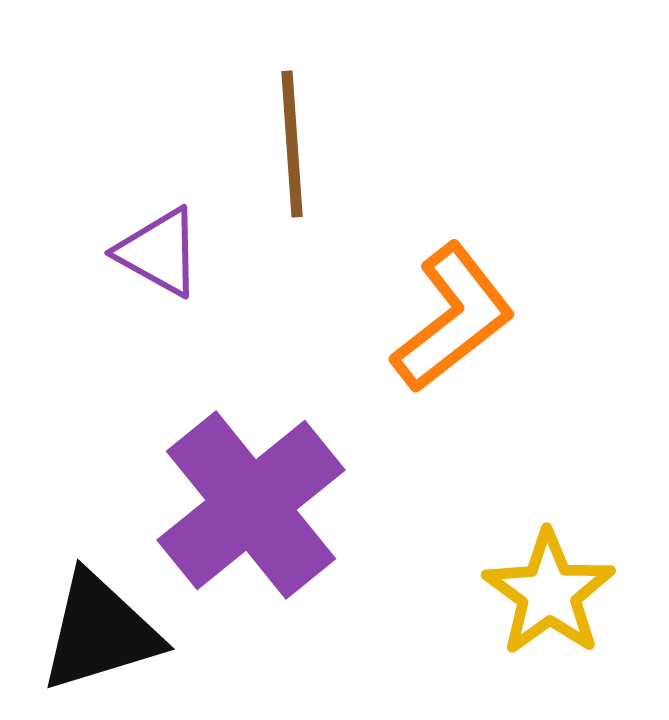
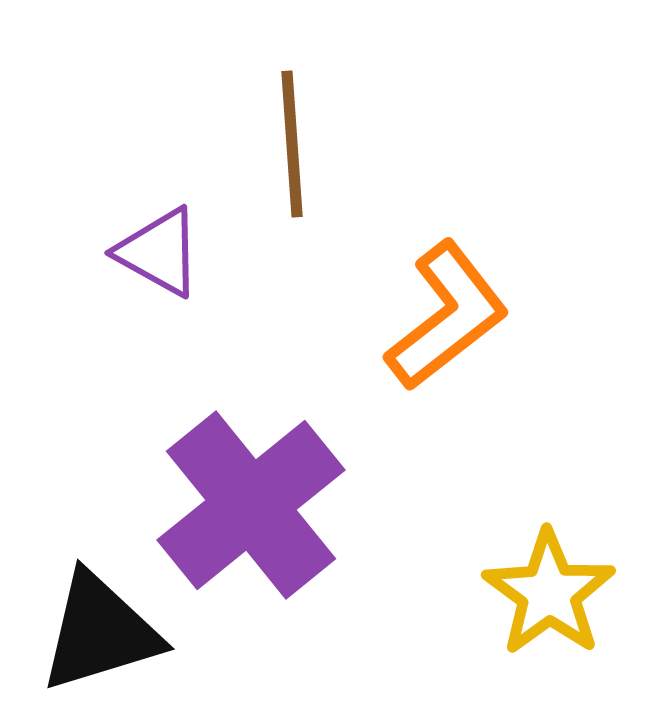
orange L-shape: moved 6 px left, 2 px up
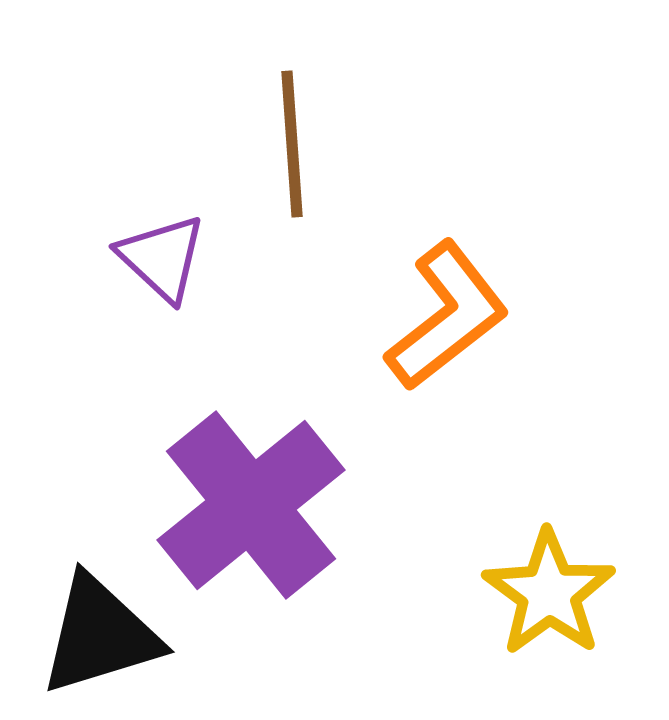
purple triangle: moved 3 px right, 6 px down; rotated 14 degrees clockwise
black triangle: moved 3 px down
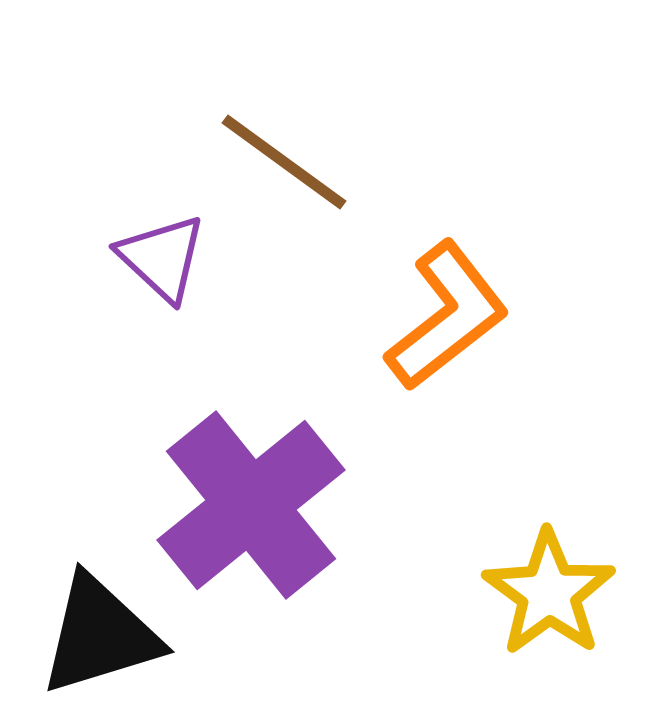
brown line: moved 8 px left, 18 px down; rotated 50 degrees counterclockwise
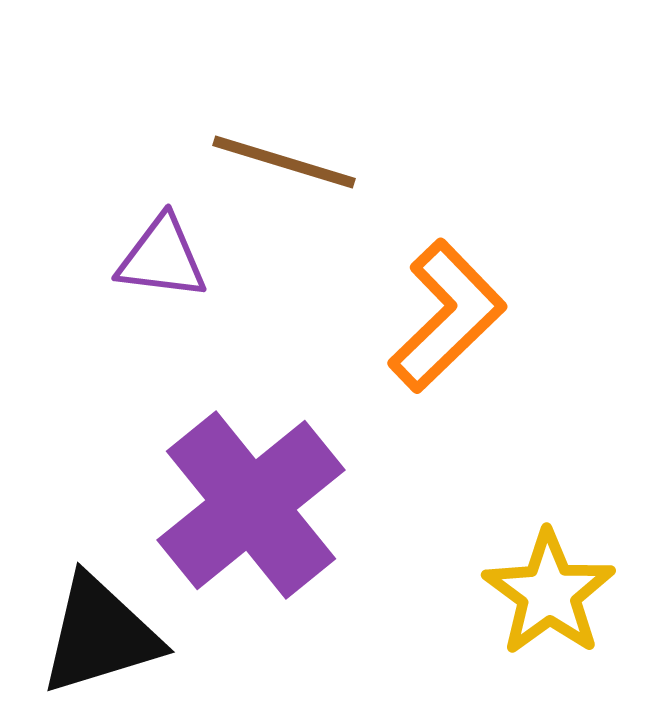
brown line: rotated 19 degrees counterclockwise
purple triangle: rotated 36 degrees counterclockwise
orange L-shape: rotated 6 degrees counterclockwise
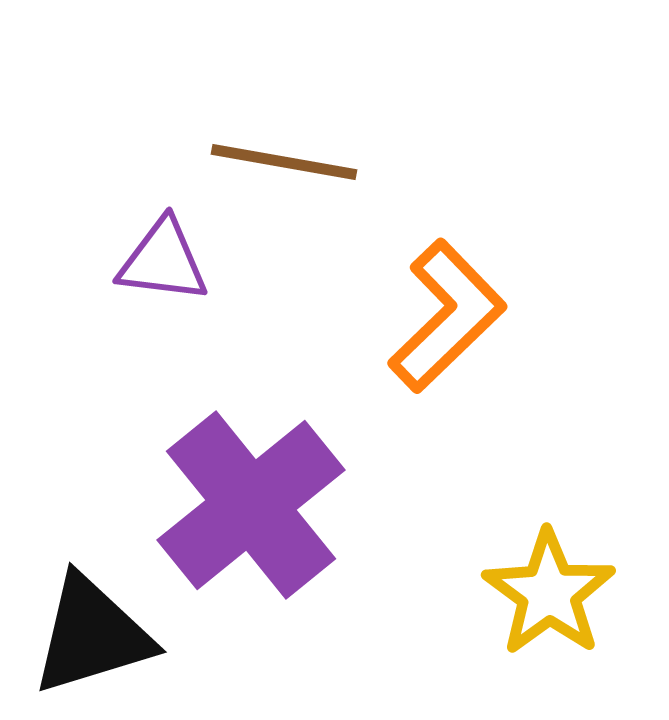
brown line: rotated 7 degrees counterclockwise
purple triangle: moved 1 px right, 3 px down
black triangle: moved 8 px left
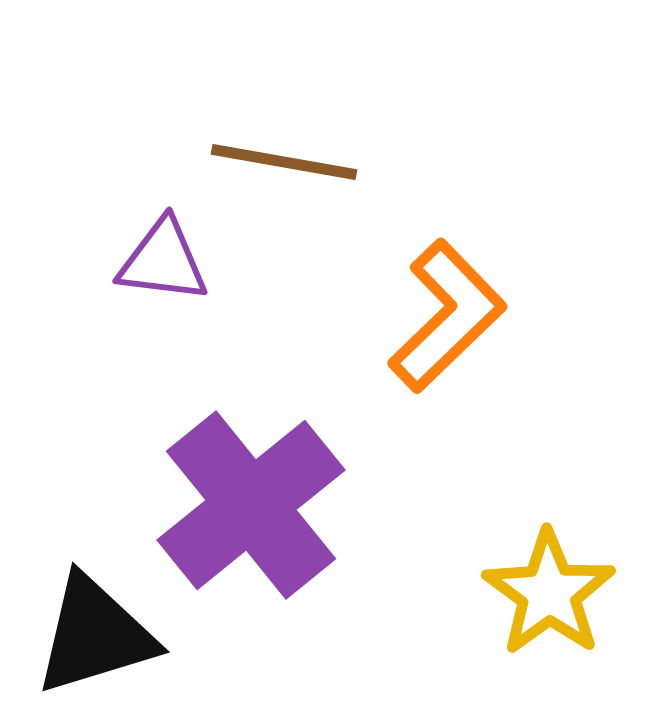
black triangle: moved 3 px right
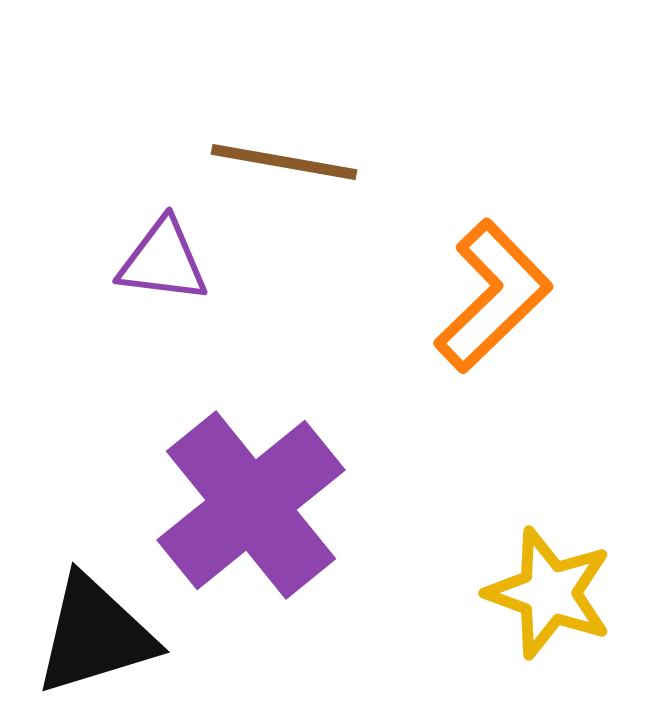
orange L-shape: moved 46 px right, 20 px up
yellow star: rotated 16 degrees counterclockwise
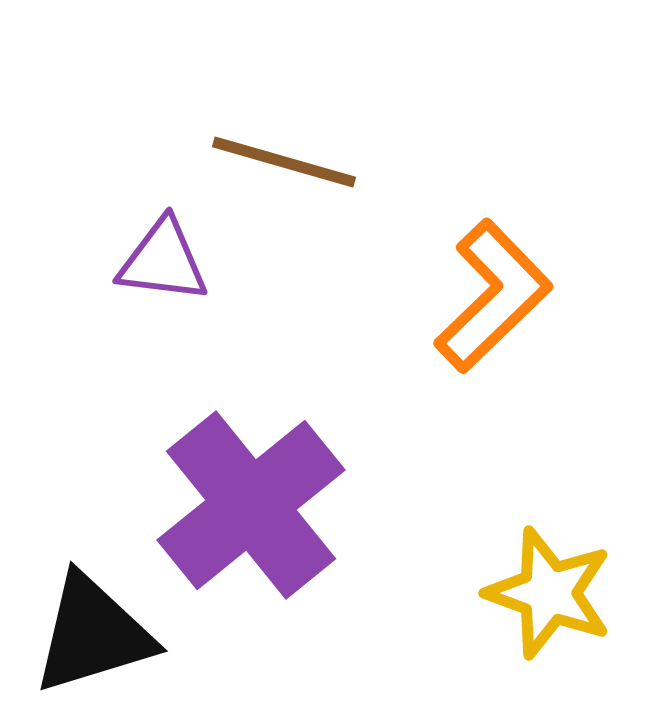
brown line: rotated 6 degrees clockwise
black triangle: moved 2 px left, 1 px up
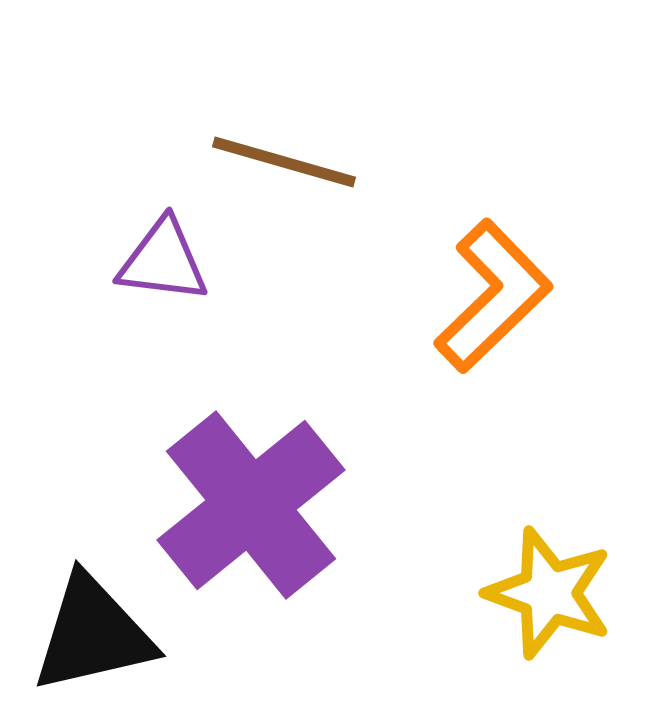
black triangle: rotated 4 degrees clockwise
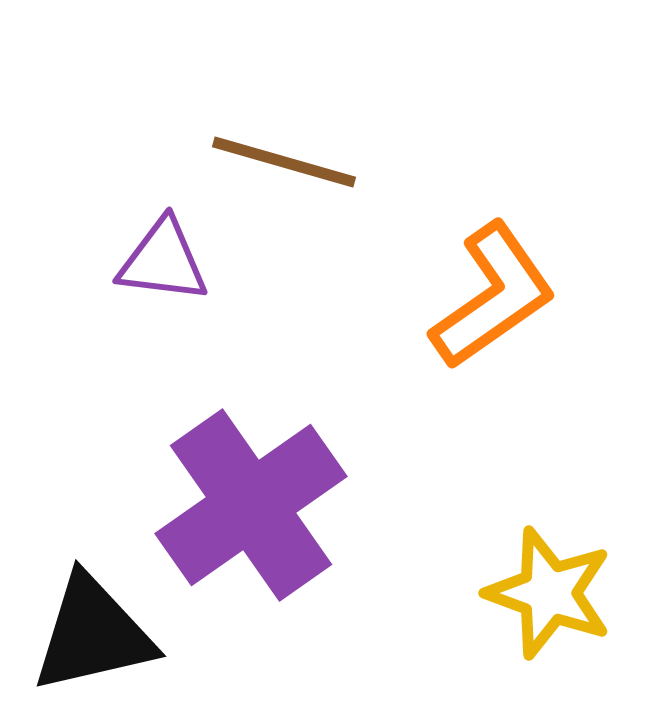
orange L-shape: rotated 9 degrees clockwise
purple cross: rotated 4 degrees clockwise
